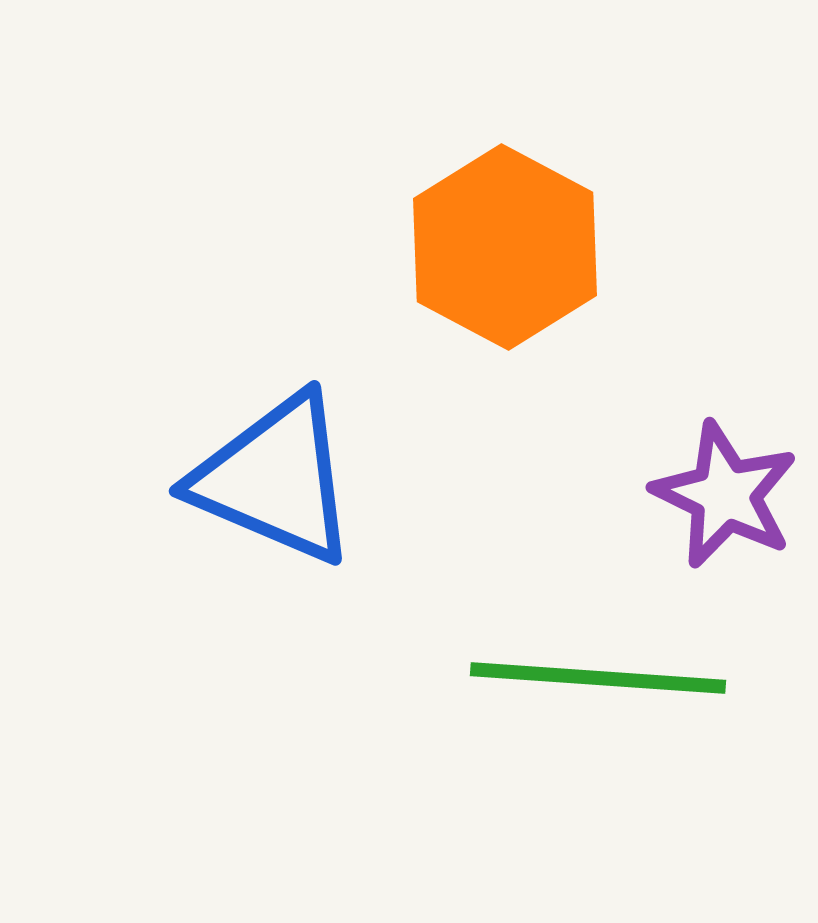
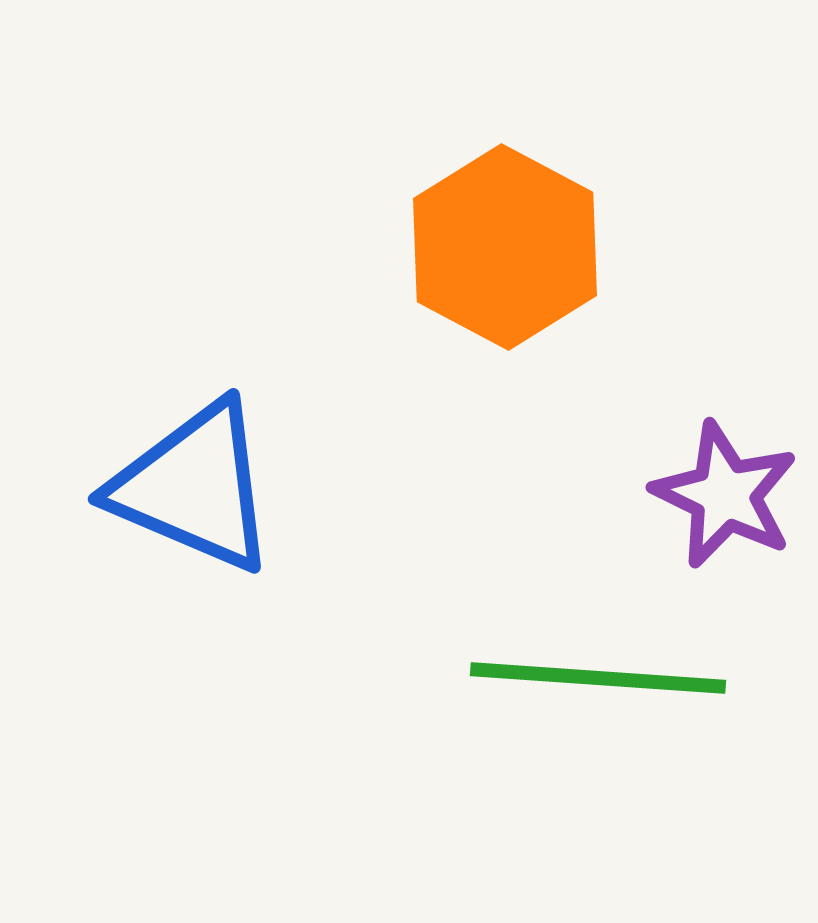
blue triangle: moved 81 px left, 8 px down
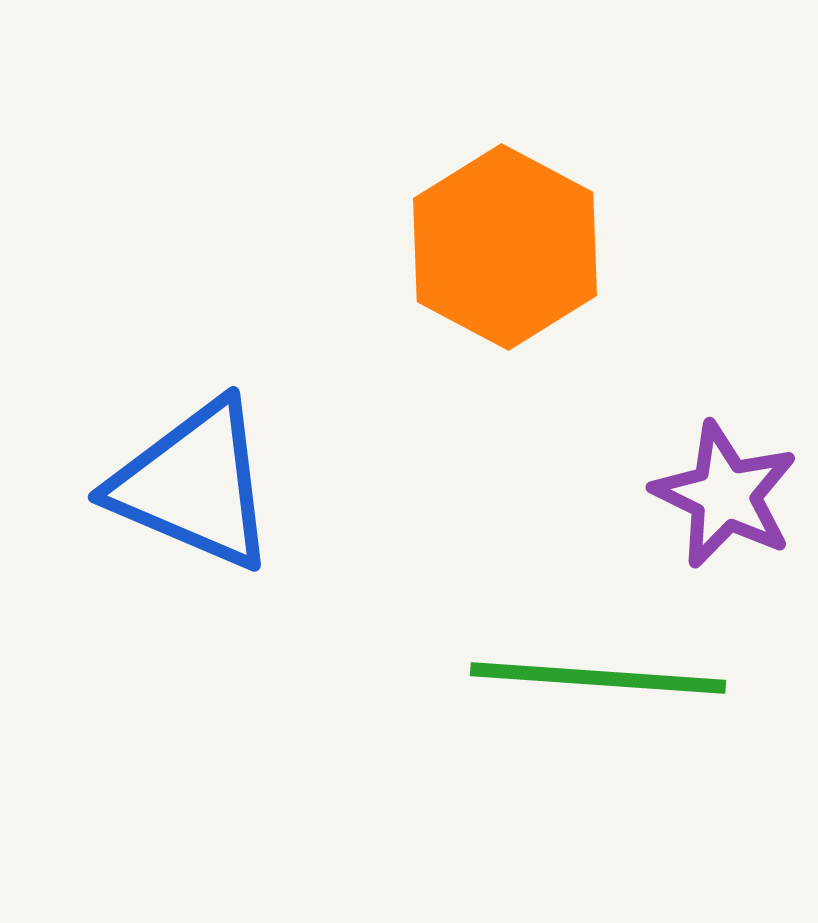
blue triangle: moved 2 px up
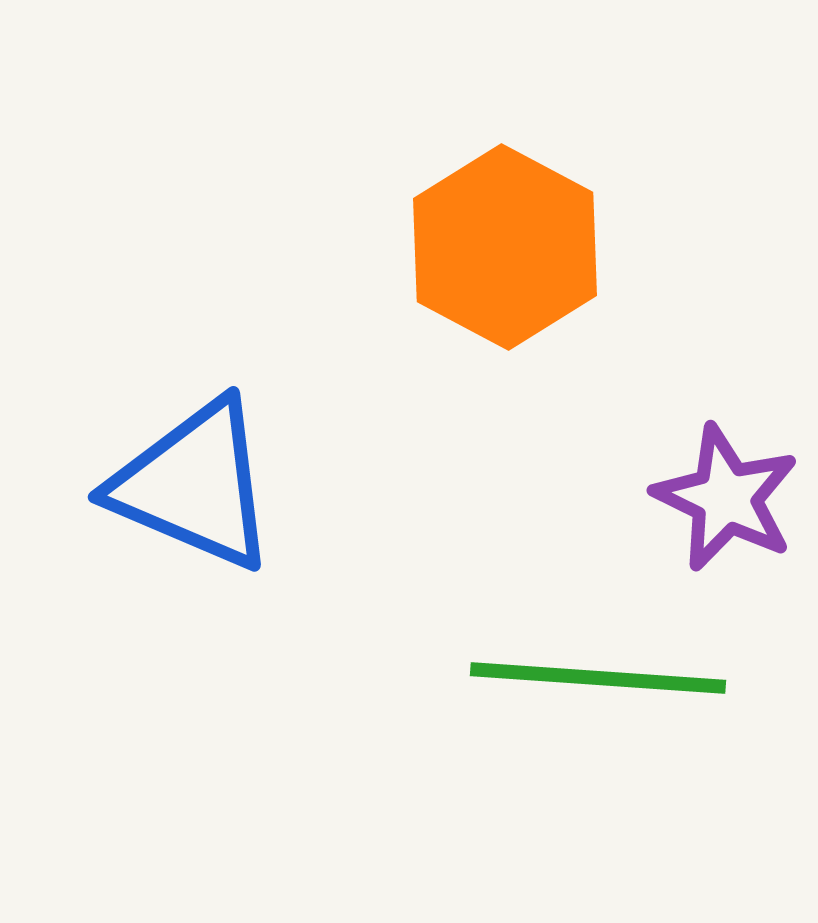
purple star: moved 1 px right, 3 px down
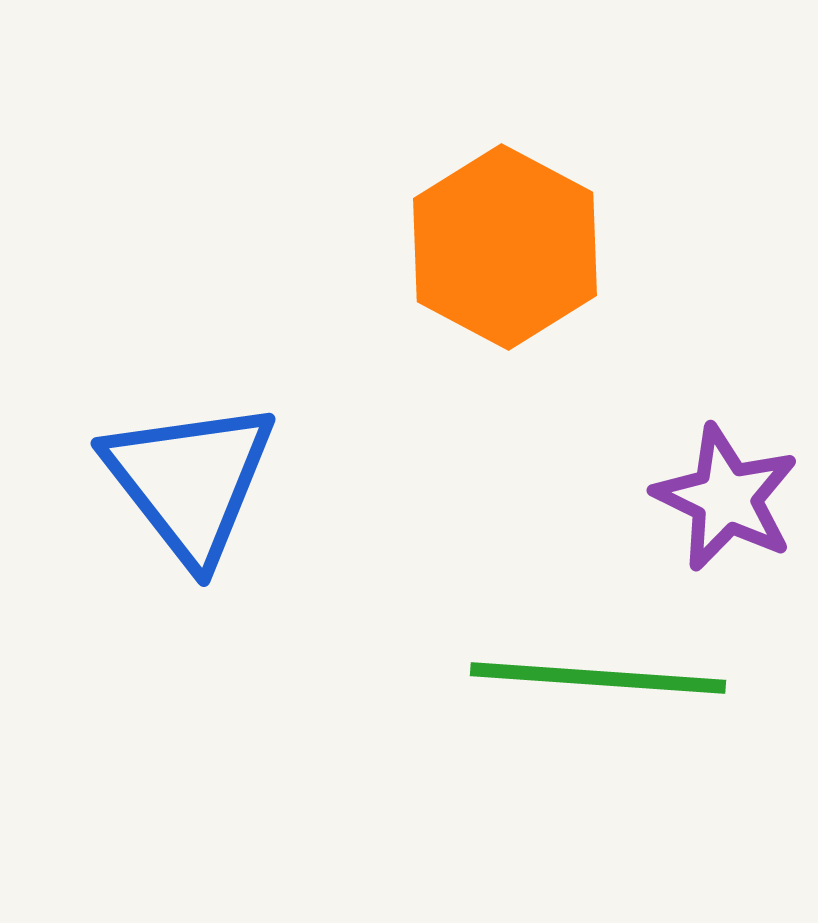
blue triangle: moved 4 px left, 4 px up; rotated 29 degrees clockwise
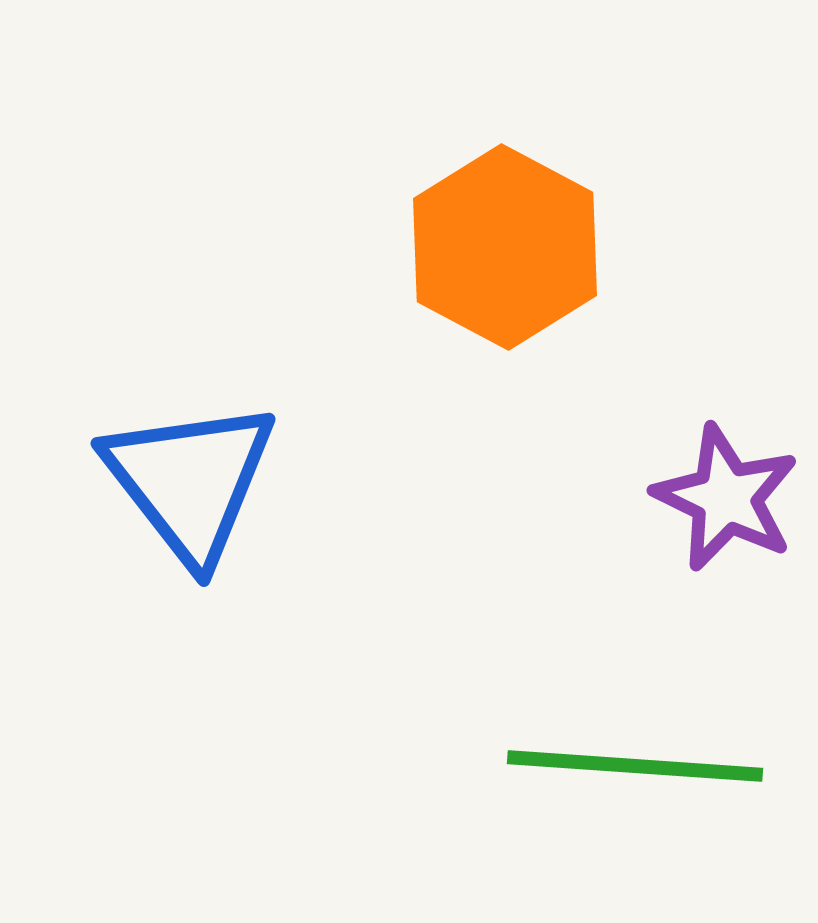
green line: moved 37 px right, 88 px down
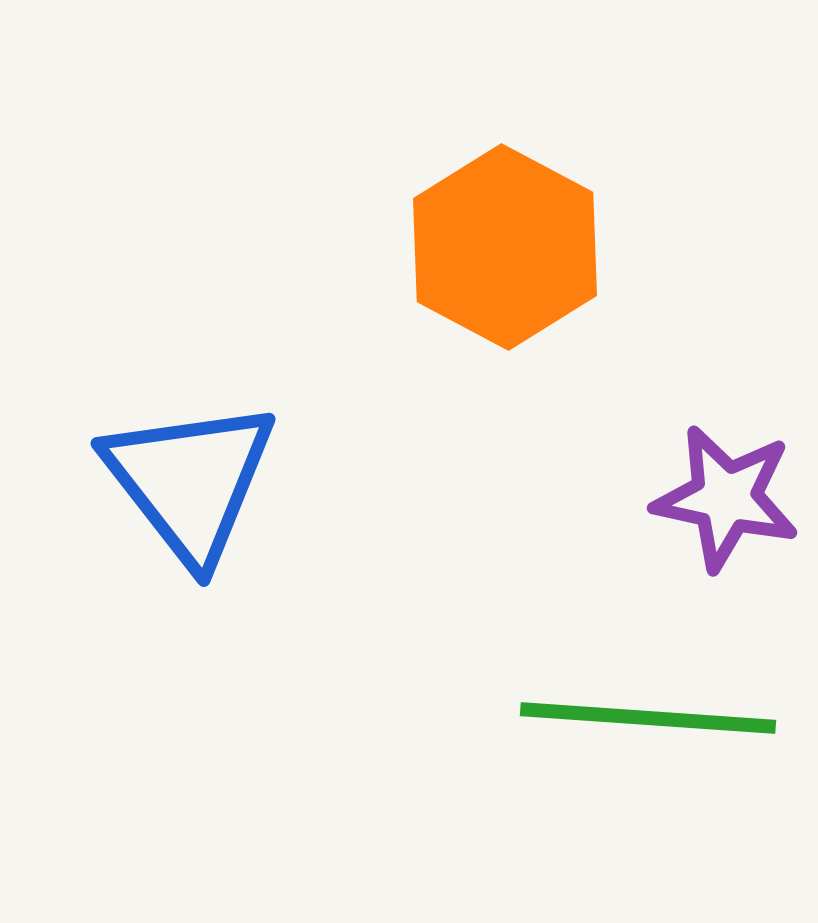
purple star: rotated 14 degrees counterclockwise
green line: moved 13 px right, 48 px up
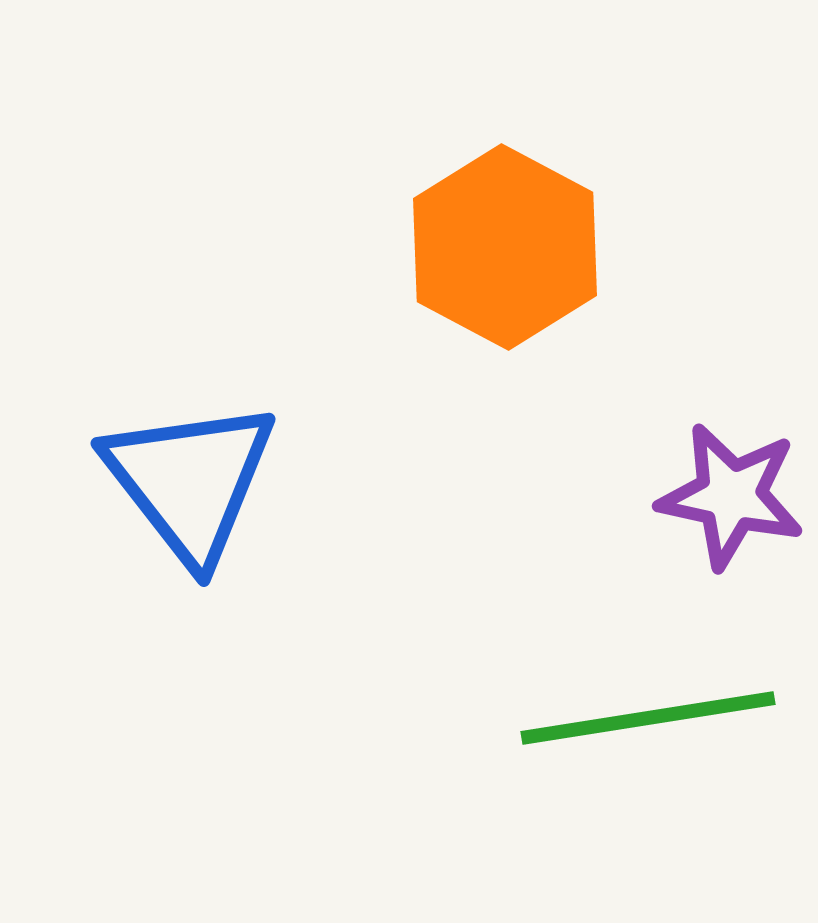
purple star: moved 5 px right, 2 px up
green line: rotated 13 degrees counterclockwise
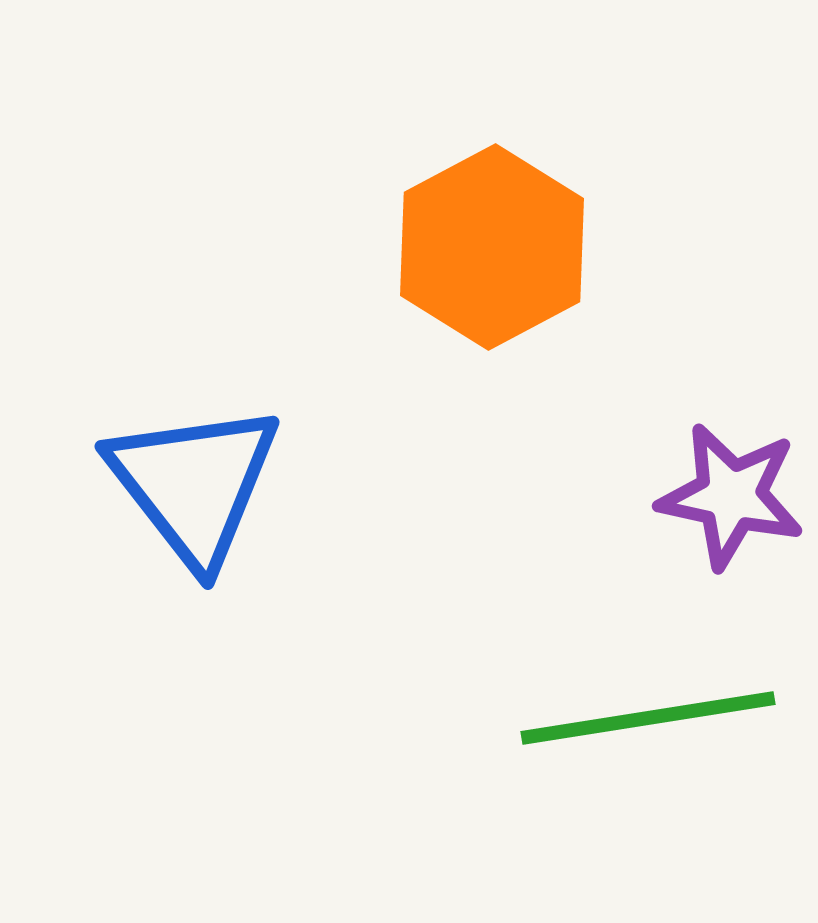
orange hexagon: moved 13 px left; rotated 4 degrees clockwise
blue triangle: moved 4 px right, 3 px down
